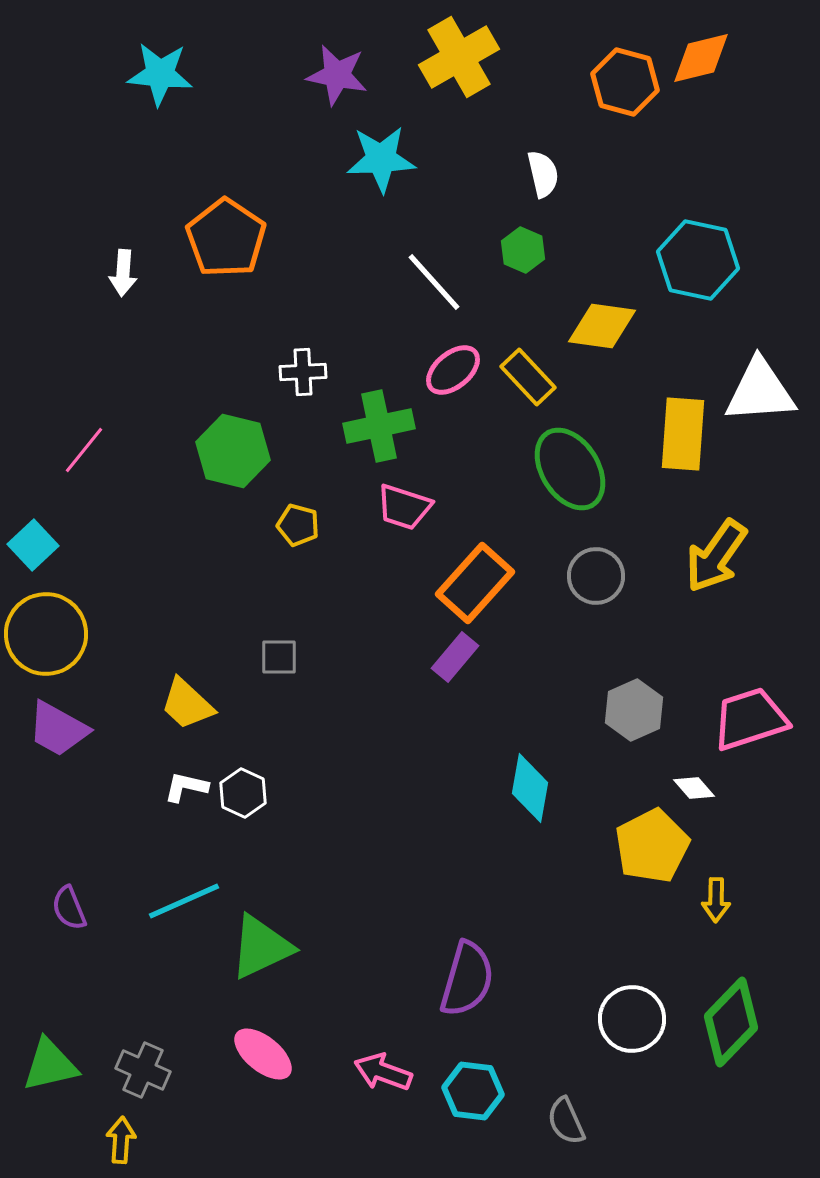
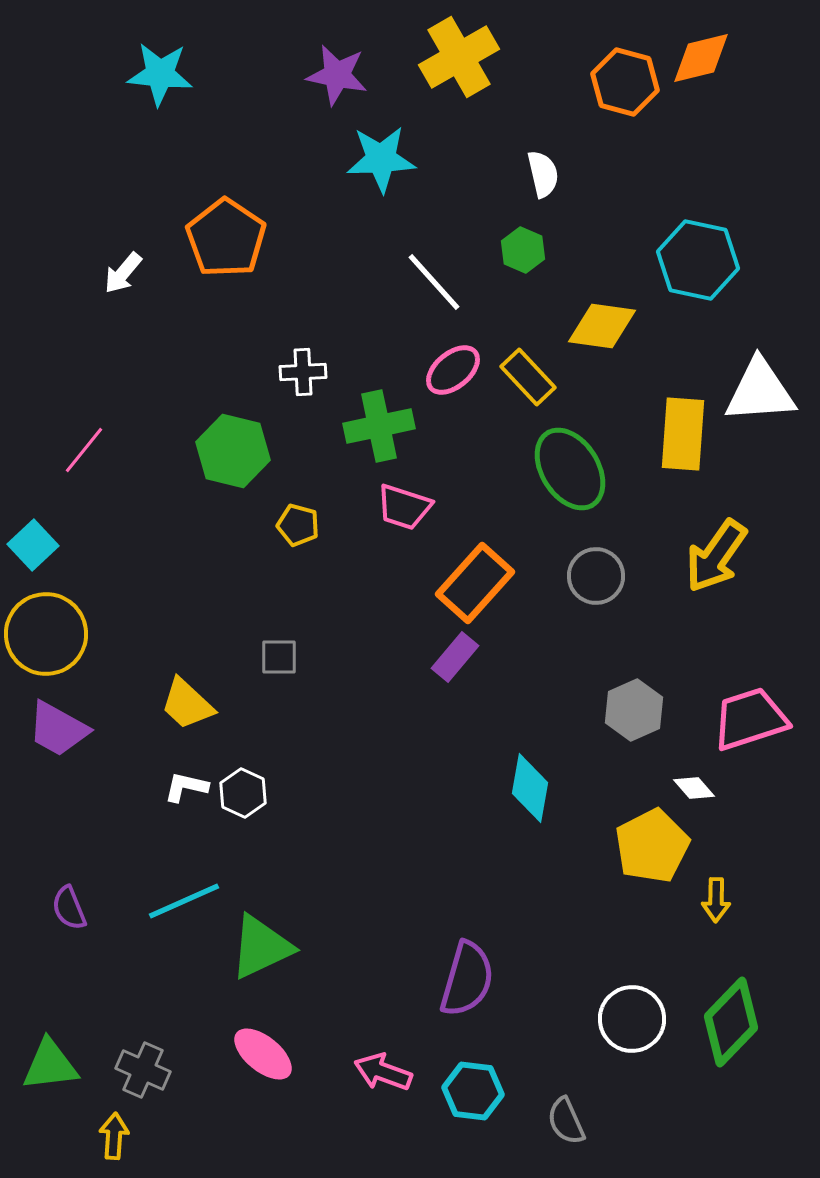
white arrow at (123, 273): rotated 36 degrees clockwise
green triangle at (50, 1065): rotated 6 degrees clockwise
yellow arrow at (121, 1140): moved 7 px left, 4 px up
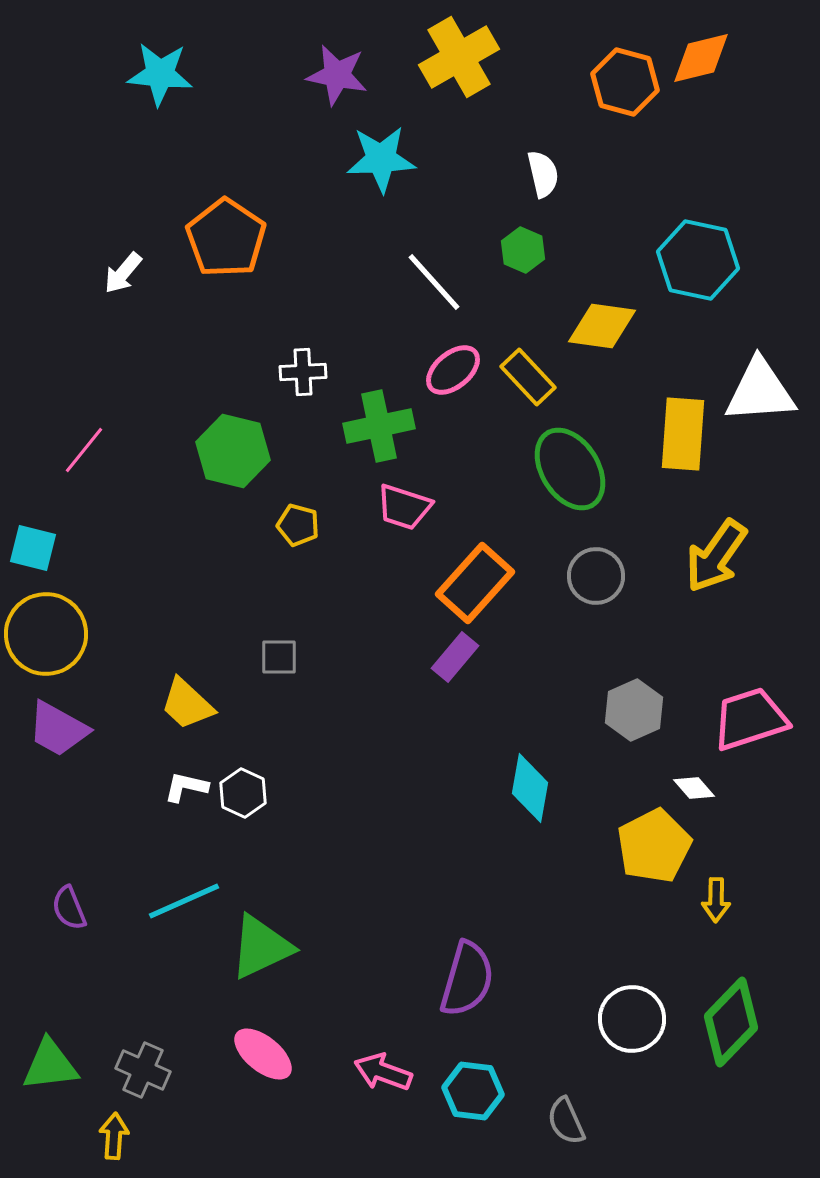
cyan square at (33, 545): moved 3 px down; rotated 33 degrees counterclockwise
yellow pentagon at (652, 846): moved 2 px right
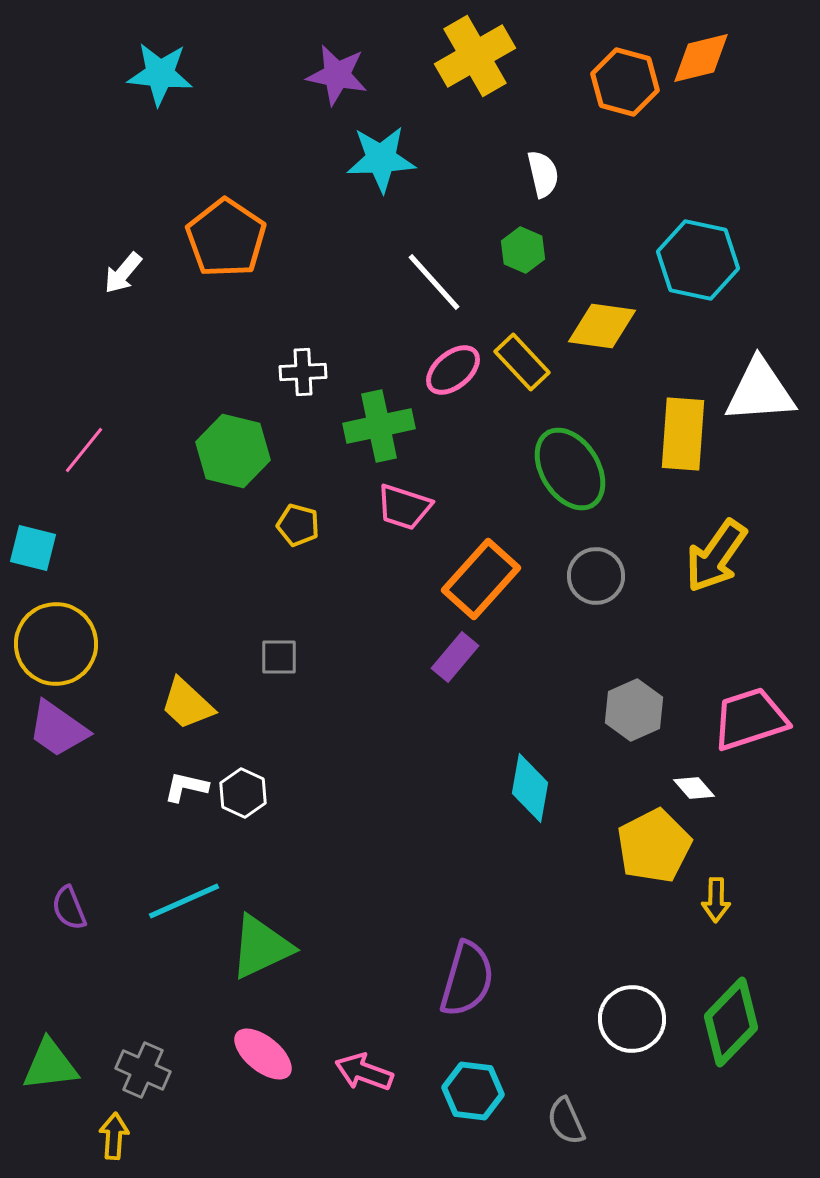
yellow cross at (459, 57): moved 16 px right, 1 px up
yellow rectangle at (528, 377): moved 6 px left, 15 px up
orange rectangle at (475, 583): moved 6 px right, 4 px up
yellow circle at (46, 634): moved 10 px right, 10 px down
purple trapezoid at (58, 729): rotated 6 degrees clockwise
pink arrow at (383, 1072): moved 19 px left
